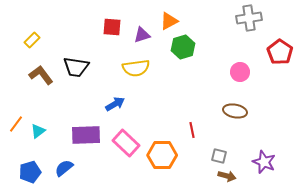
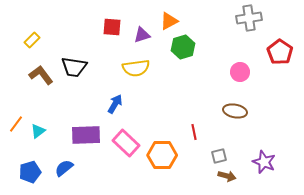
black trapezoid: moved 2 px left
blue arrow: rotated 30 degrees counterclockwise
red line: moved 2 px right, 2 px down
gray square: rotated 28 degrees counterclockwise
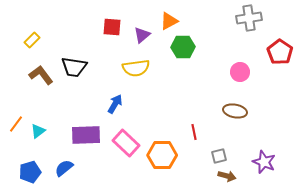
purple triangle: rotated 24 degrees counterclockwise
green hexagon: rotated 15 degrees clockwise
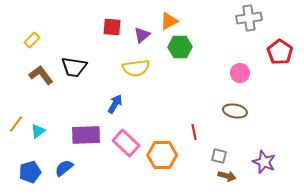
green hexagon: moved 3 px left
pink circle: moved 1 px down
gray square: rotated 28 degrees clockwise
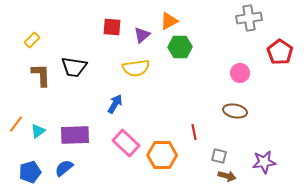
brown L-shape: rotated 35 degrees clockwise
purple rectangle: moved 11 px left
purple star: rotated 30 degrees counterclockwise
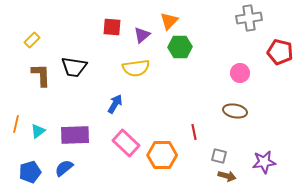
orange triangle: rotated 18 degrees counterclockwise
red pentagon: rotated 20 degrees counterclockwise
orange line: rotated 24 degrees counterclockwise
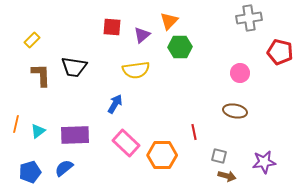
yellow semicircle: moved 2 px down
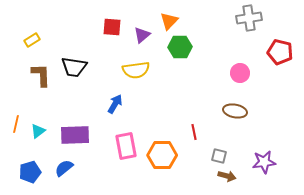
yellow rectangle: rotated 14 degrees clockwise
pink rectangle: moved 3 px down; rotated 36 degrees clockwise
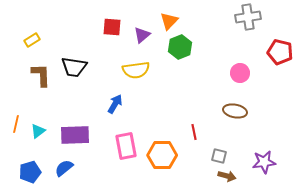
gray cross: moved 1 px left, 1 px up
green hexagon: rotated 20 degrees counterclockwise
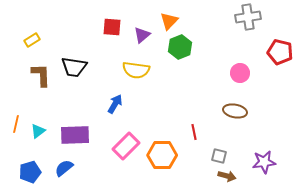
yellow semicircle: rotated 16 degrees clockwise
pink rectangle: rotated 56 degrees clockwise
